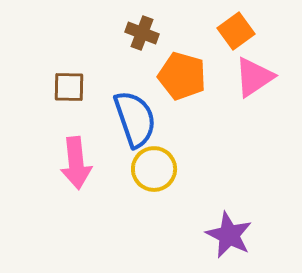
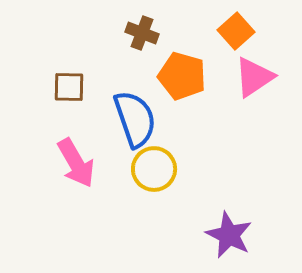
orange square: rotated 6 degrees counterclockwise
pink arrow: rotated 24 degrees counterclockwise
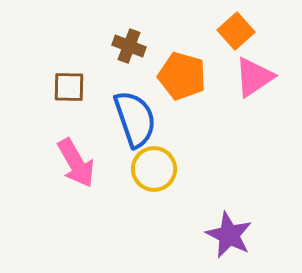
brown cross: moved 13 px left, 13 px down
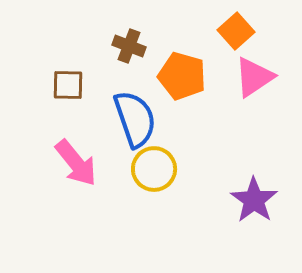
brown square: moved 1 px left, 2 px up
pink arrow: rotated 9 degrees counterclockwise
purple star: moved 25 px right, 35 px up; rotated 9 degrees clockwise
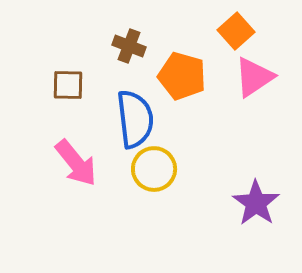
blue semicircle: rotated 12 degrees clockwise
purple star: moved 2 px right, 3 px down
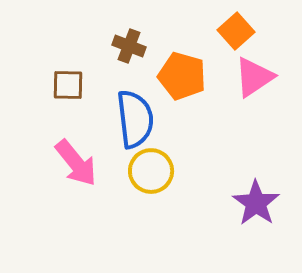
yellow circle: moved 3 px left, 2 px down
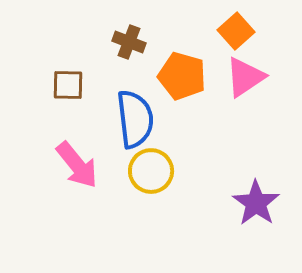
brown cross: moved 4 px up
pink triangle: moved 9 px left
pink arrow: moved 1 px right, 2 px down
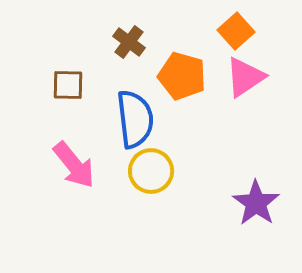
brown cross: rotated 16 degrees clockwise
pink arrow: moved 3 px left
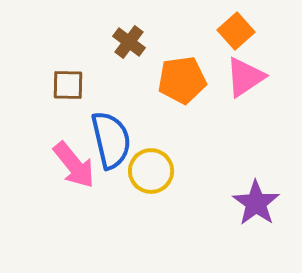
orange pentagon: moved 4 px down; rotated 24 degrees counterclockwise
blue semicircle: moved 24 px left, 21 px down; rotated 6 degrees counterclockwise
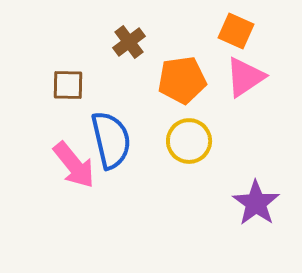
orange square: rotated 24 degrees counterclockwise
brown cross: rotated 16 degrees clockwise
yellow circle: moved 38 px right, 30 px up
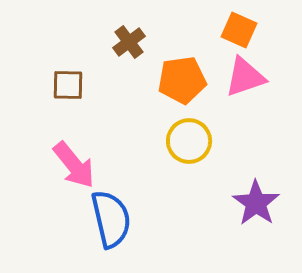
orange square: moved 3 px right, 1 px up
pink triangle: rotated 15 degrees clockwise
blue semicircle: moved 79 px down
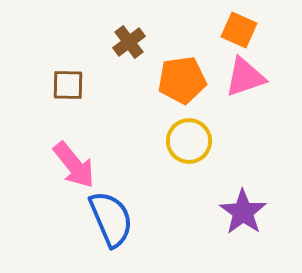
purple star: moved 13 px left, 9 px down
blue semicircle: rotated 10 degrees counterclockwise
